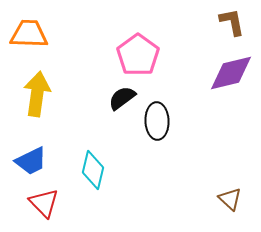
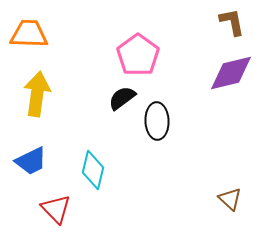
red triangle: moved 12 px right, 6 px down
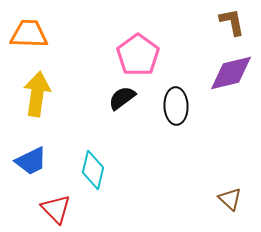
black ellipse: moved 19 px right, 15 px up
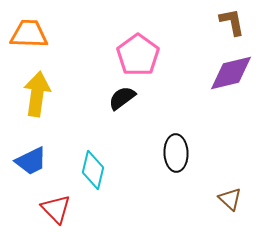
black ellipse: moved 47 px down
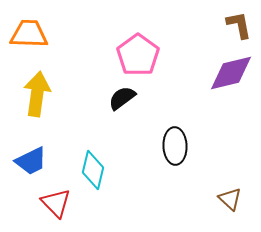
brown L-shape: moved 7 px right, 3 px down
black ellipse: moved 1 px left, 7 px up
red triangle: moved 6 px up
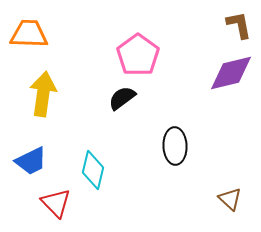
yellow arrow: moved 6 px right
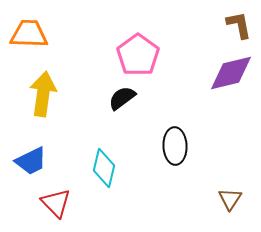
cyan diamond: moved 11 px right, 2 px up
brown triangle: rotated 20 degrees clockwise
